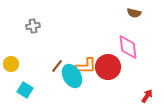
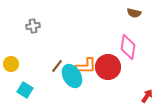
pink diamond: rotated 15 degrees clockwise
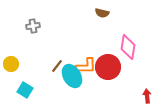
brown semicircle: moved 32 px left
red arrow: rotated 40 degrees counterclockwise
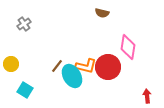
gray cross: moved 9 px left, 2 px up; rotated 24 degrees counterclockwise
orange L-shape: rotated 15 degrees clockwise
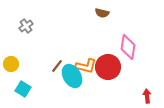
gray cross: moved 2 px right, 2 px down
cyan square: moved 2 px left, 1 px up
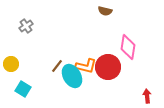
brown semicircle: moved 3 px right, 2 px up
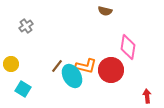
red circle: moved 3 px right, 3 px down
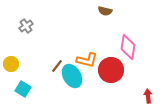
orange L-shape: moved 1 px right, 6 px up
red arrow: moved 1 px right
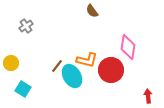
brown semicircle: moved 13 px left; rotated 40 degrees clockwise
yellow circle: moved 1 px up
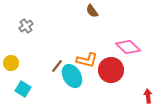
pink diamond: rotated 55 degrees counterclockwise
